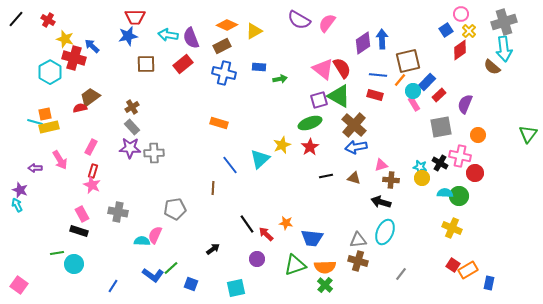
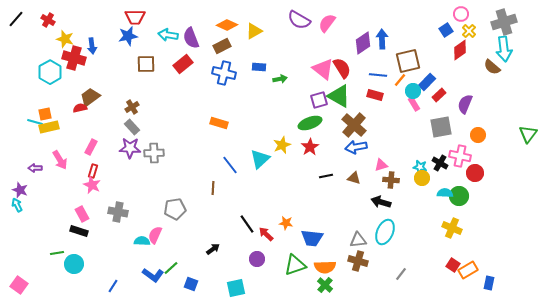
blue arrow at (92, 46): rotated 140 degrees counterclockwise
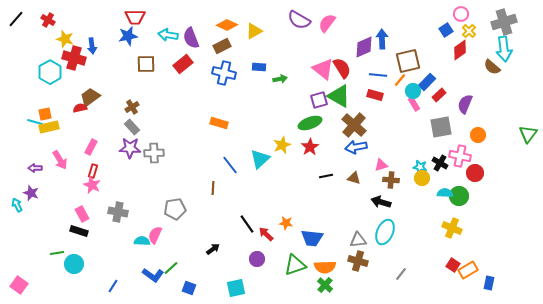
purple diamond at (363, 43): moved 1 px right, 4 px down; rotated 10 degrees clockwise
purple star at (20, 190): moved 11 px right, 3 px down
blue square at (191, 284): moved 2 px left, 4 px down
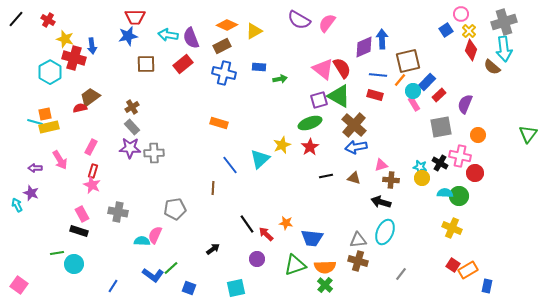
red diamond at (460, 50): moved 11 px right; rotated 35 degrees counterclockwise
blue rectangle at (489, 283): moved 2 px left, 3 px down
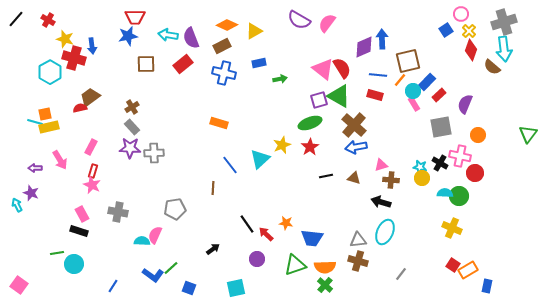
blue rectangle at (259, 67): moved 4 px up; rotated 16 degrees counterclockwise
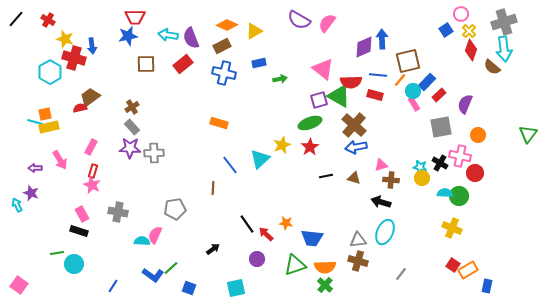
red semicircle at (342, 68): moved 9 px right, 14 px down; rotated 120 degrees clockwise
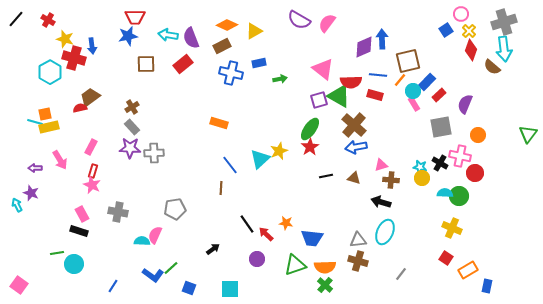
blue cross at (224, 73): moved 7 px right
green ellipse at (310, 123): moved 6 px down; rotated 35 degrees counterclockwise
yellow star at (282, 145): moved 3 px left, 6 px down
brown line at (213, 188): moved 8 px right
red square at (453, 265): moved 7 px left, 7 px up
cyan square at (236, 288): moved 6 px left, 1 px down; rotated 12 degrees clockwise
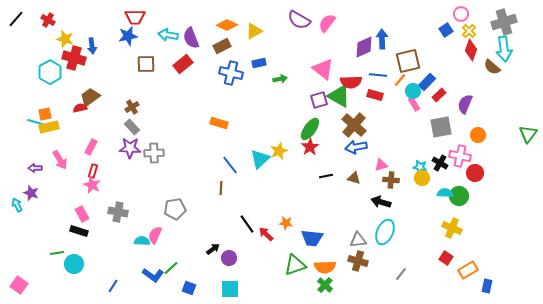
purple circle at (257, 259): moved 28 px left, 1 px up
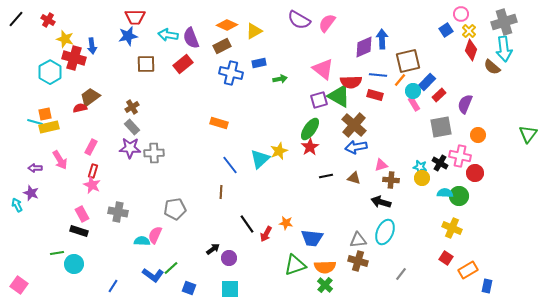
brown line at (221, 188): moved 4 px down
red arrow at (266, 234): rotated 105 degrees counterclockwise
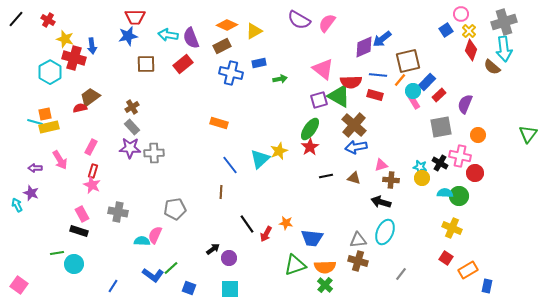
blue arrow at (382, 39): rotated 126 degrees counterclockwise
pink rectangle at (414, 104): moved 2 px up
